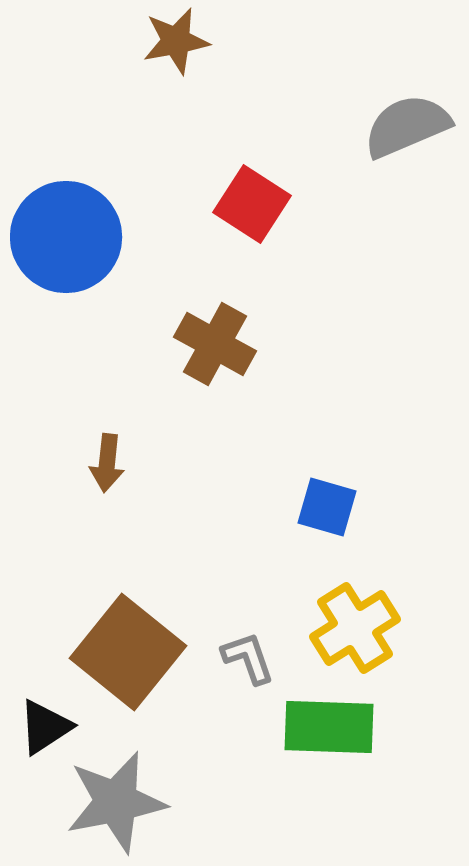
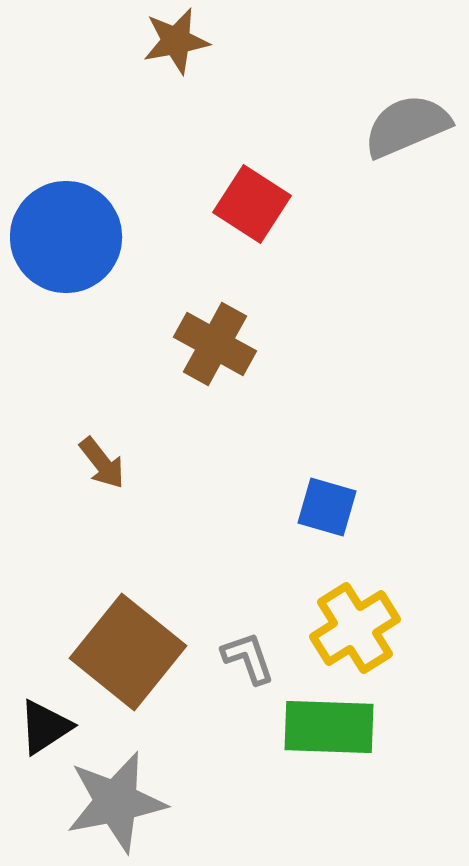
brown arrow: moved 5 px left; rotated 44 degrees counterclockwise
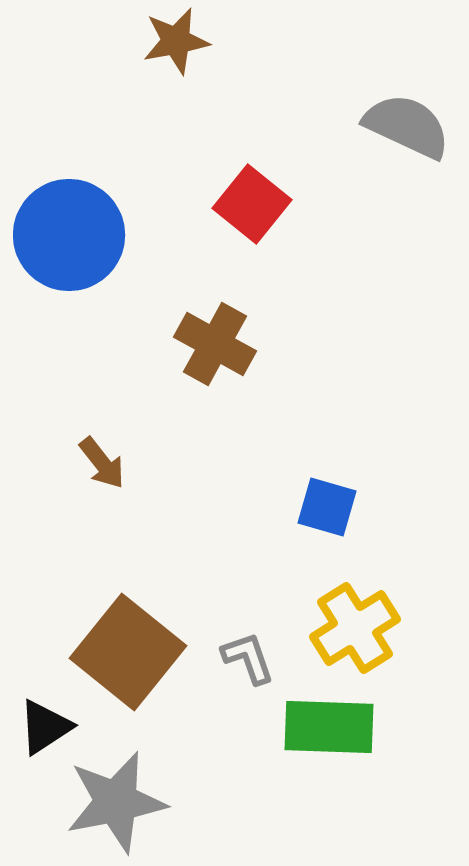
gray semicircle: rotated 48 degrees clockwise
red square: rotated 6 degrees clockwise
blue circle: moved 3 px right, 2 px up
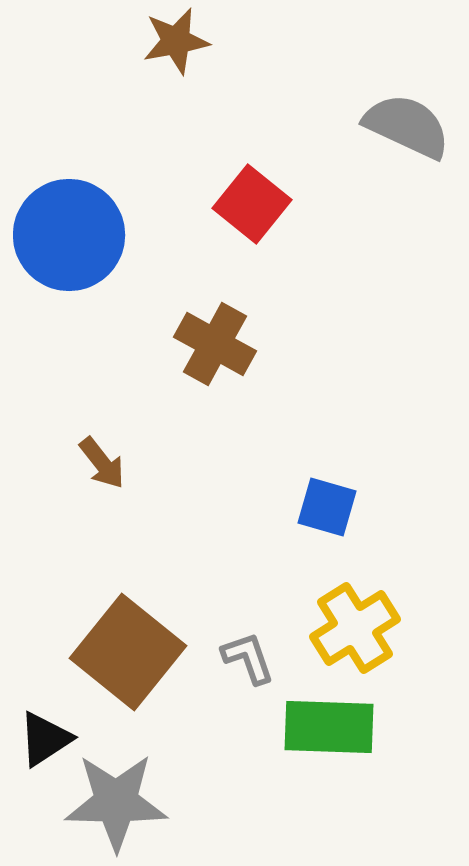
black triangle: moved 12 px down
gray star: rotated 12 degrees clockwise
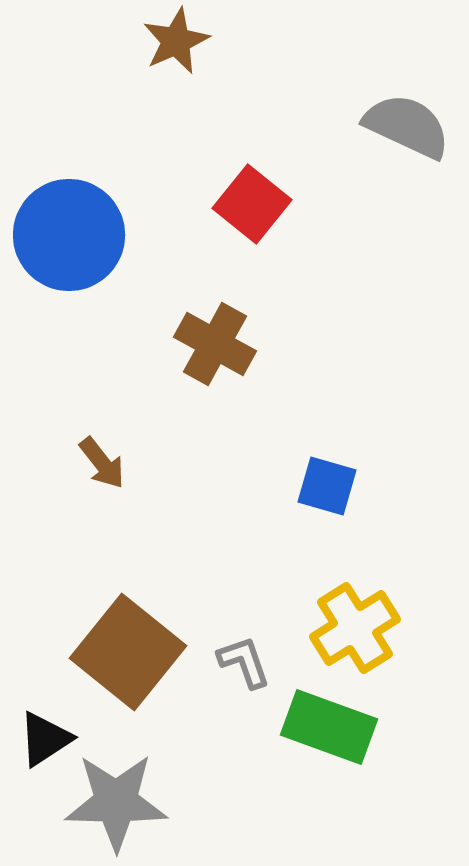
brown star: rotated 14 degrees counterclockwise
blue square: moved 21 px up
gray L-shape: moved 4 px left, 4 px down
green rectangle: rotated 18 degrees clockwise
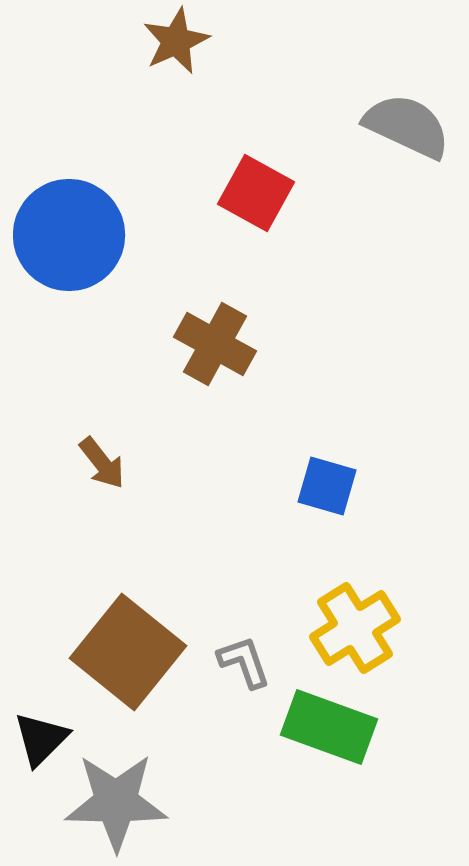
red square: moved 4 px right, 11 px up; rotated 10 degrees counterclockwise
black triangle: moved 4 px left; rotated 12 degrees counterclockwise
